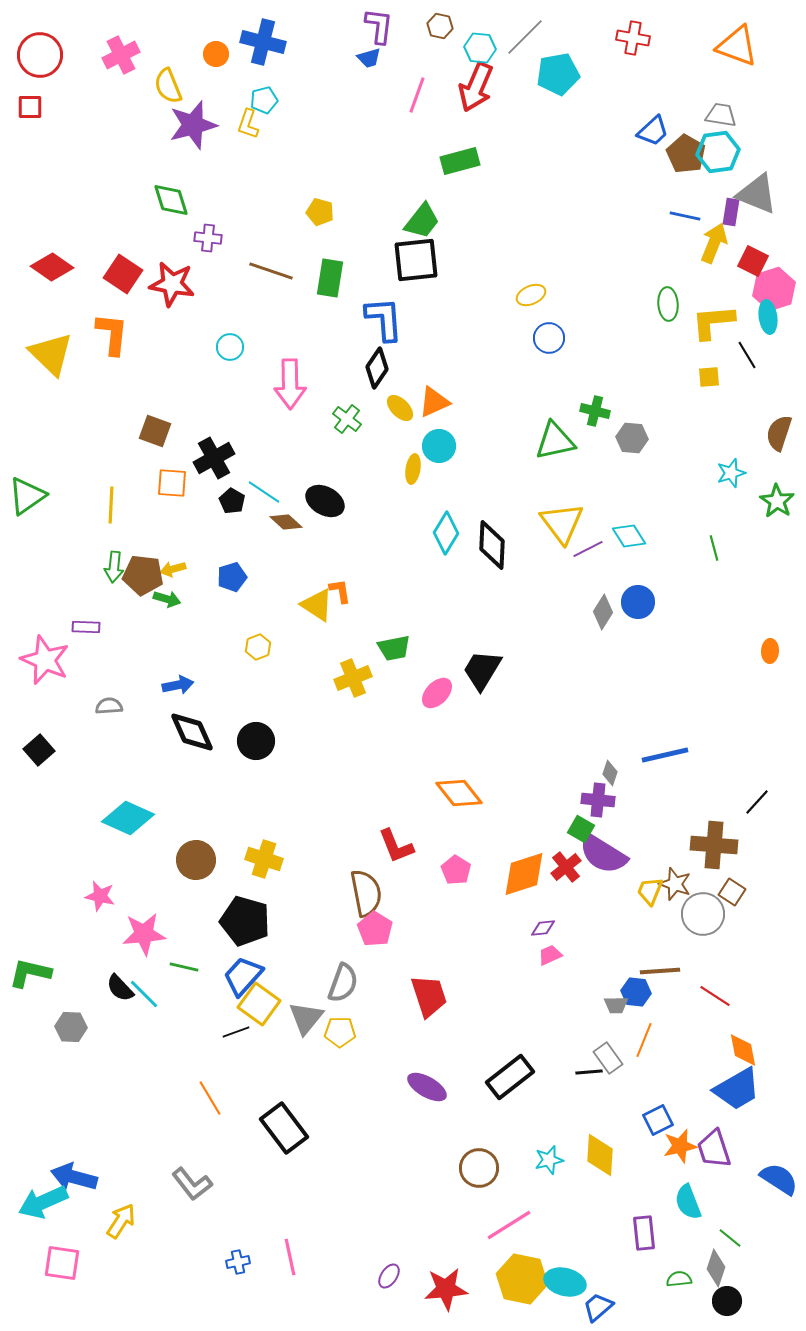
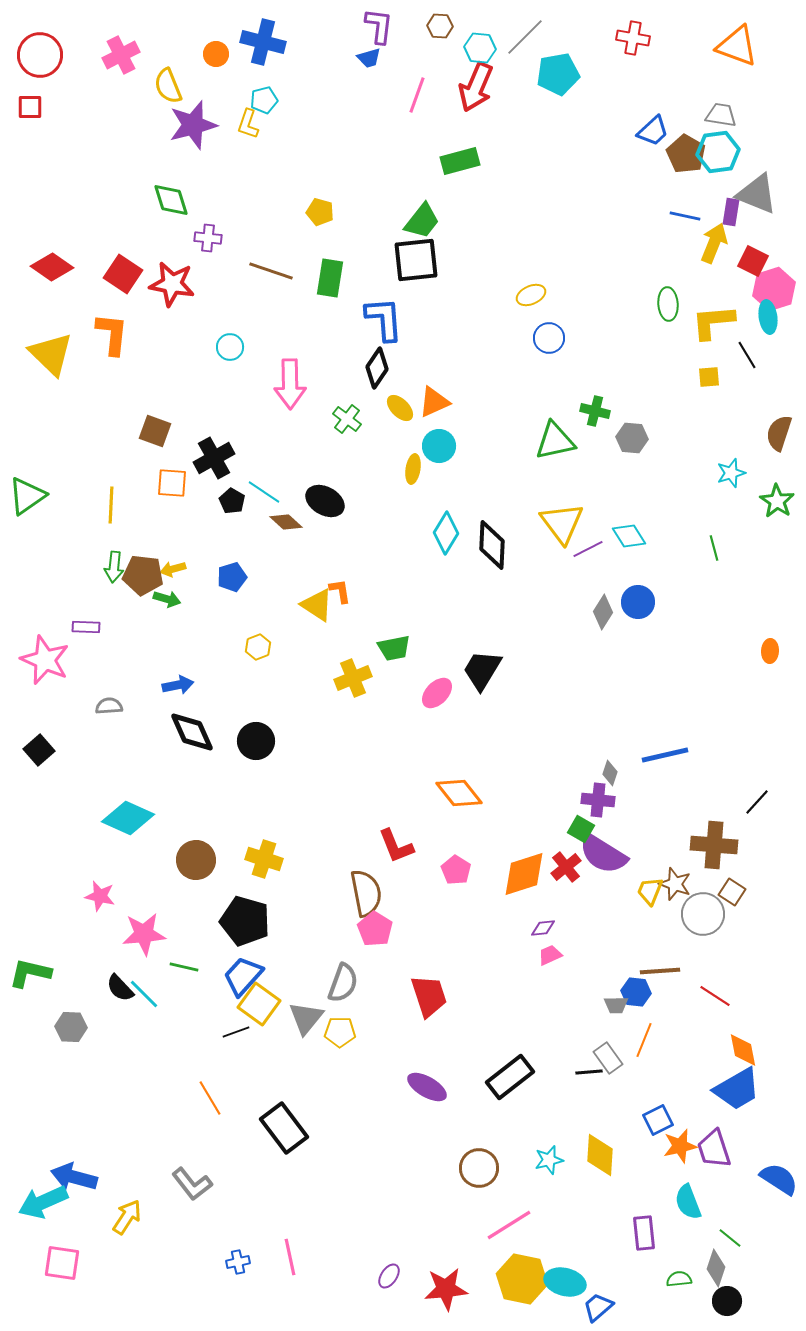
brown hexagon at (440, 26): rotated 10 degrees counterclockwise
yellow arrow at (121, 1221): moved 6 px right, 4 px up
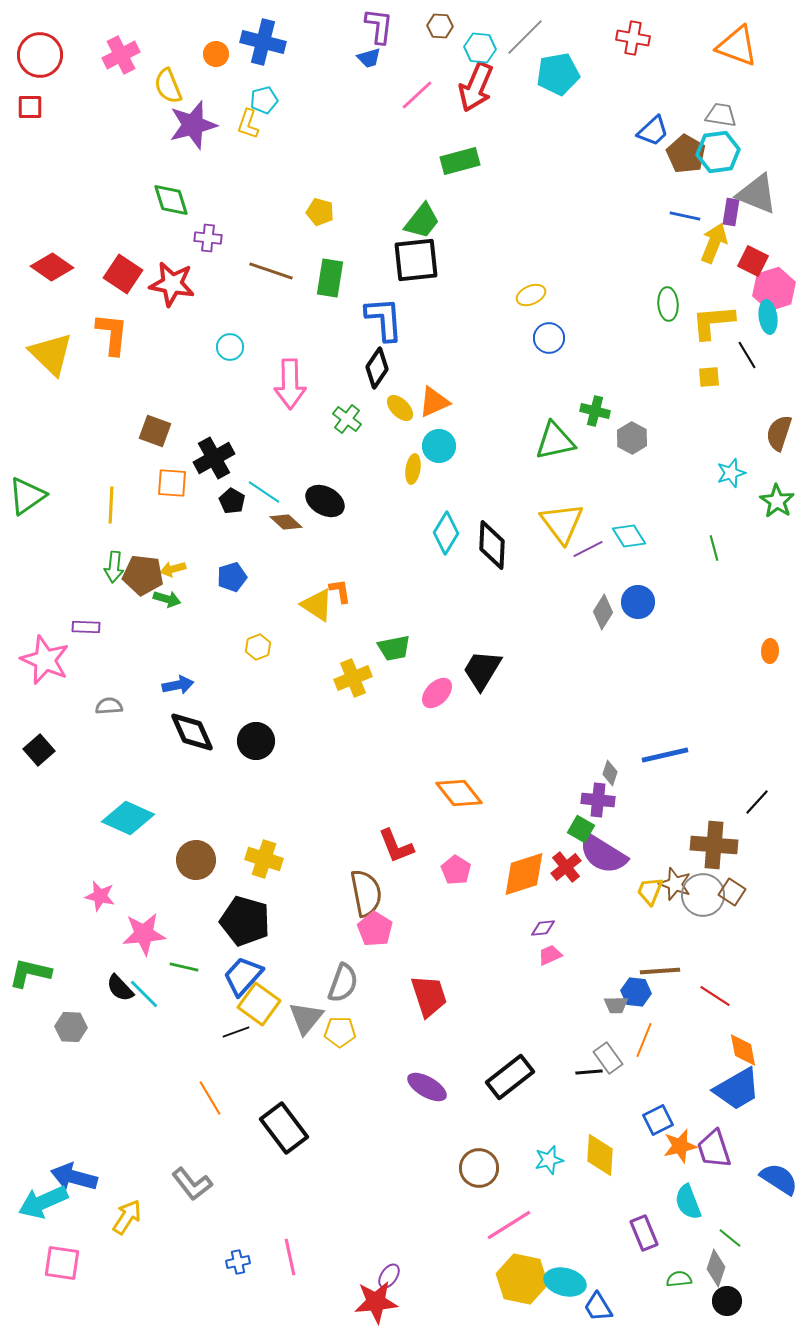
pink line at (417, 95): rotated 27 degrees clockwise
gray hexagon at (632, 438): rotated 24 degrees clockwise
gray circle at (703, 914): moved 19 px up
purple rectangle at (644, 1233): rotated 16 degrees counterclockwise
red star at (446, 1289): moved 70 px left, 13 px down
blue trapezoid at (598, 1307): rotated 80 degrees counterclockwise
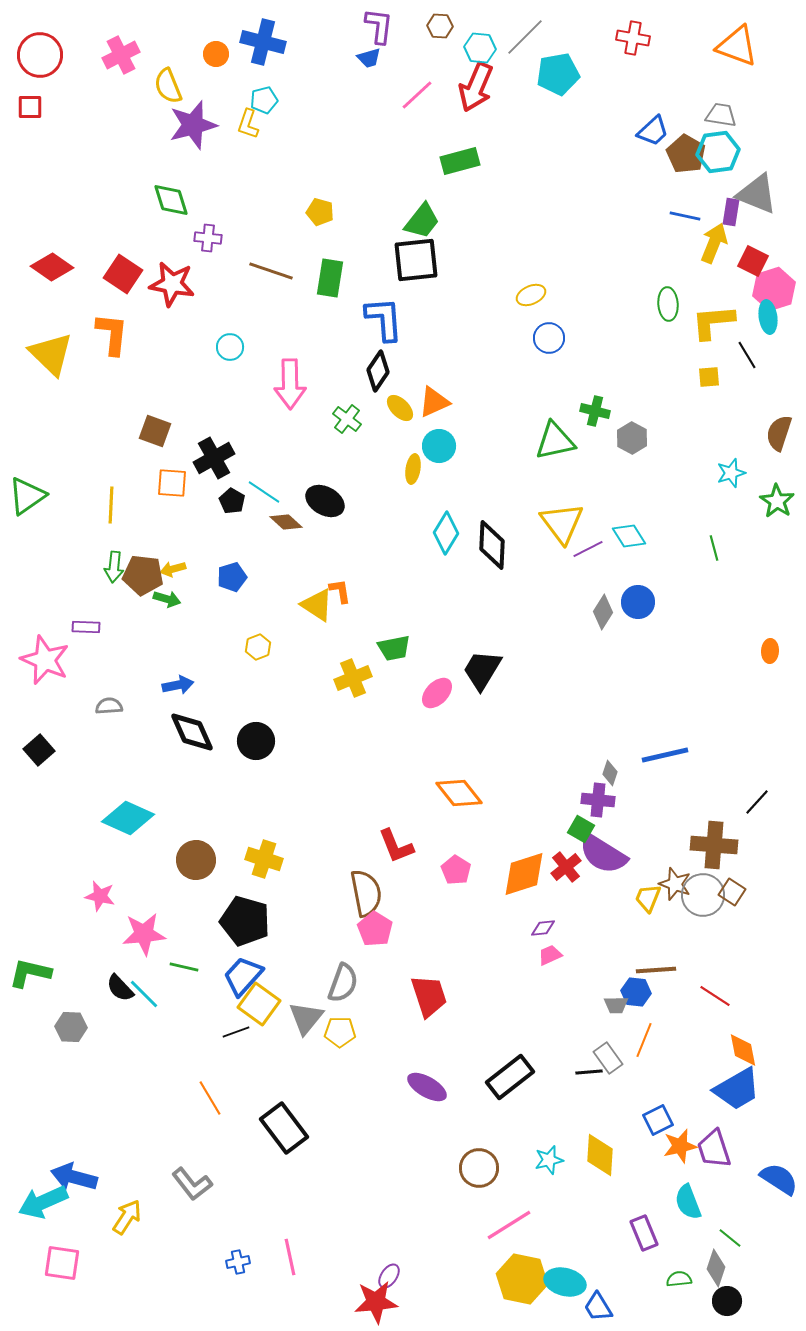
black diamond at (377, 368): moved 1 px right, 3 px down
yellow trapezoid at (650, 891): moved 2 px left, 7 px down
brown line at (660, 971): moved 4 px left, 1 px up
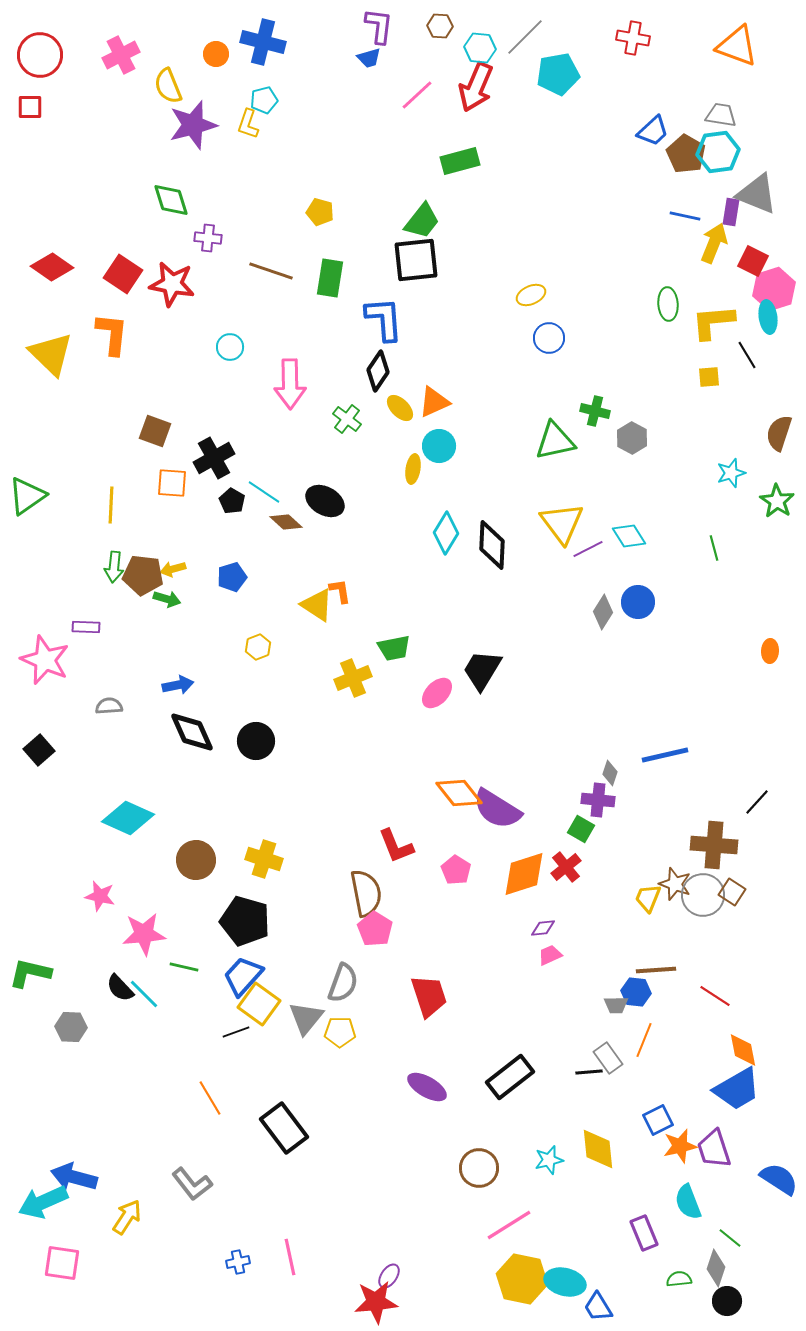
purple semicircle at (603, 854): moved 106 px left, 45 px up
yellow diamond at (600, 1155): moved 2 px left, 6 px up; rotated 9 degrees counterclockwise
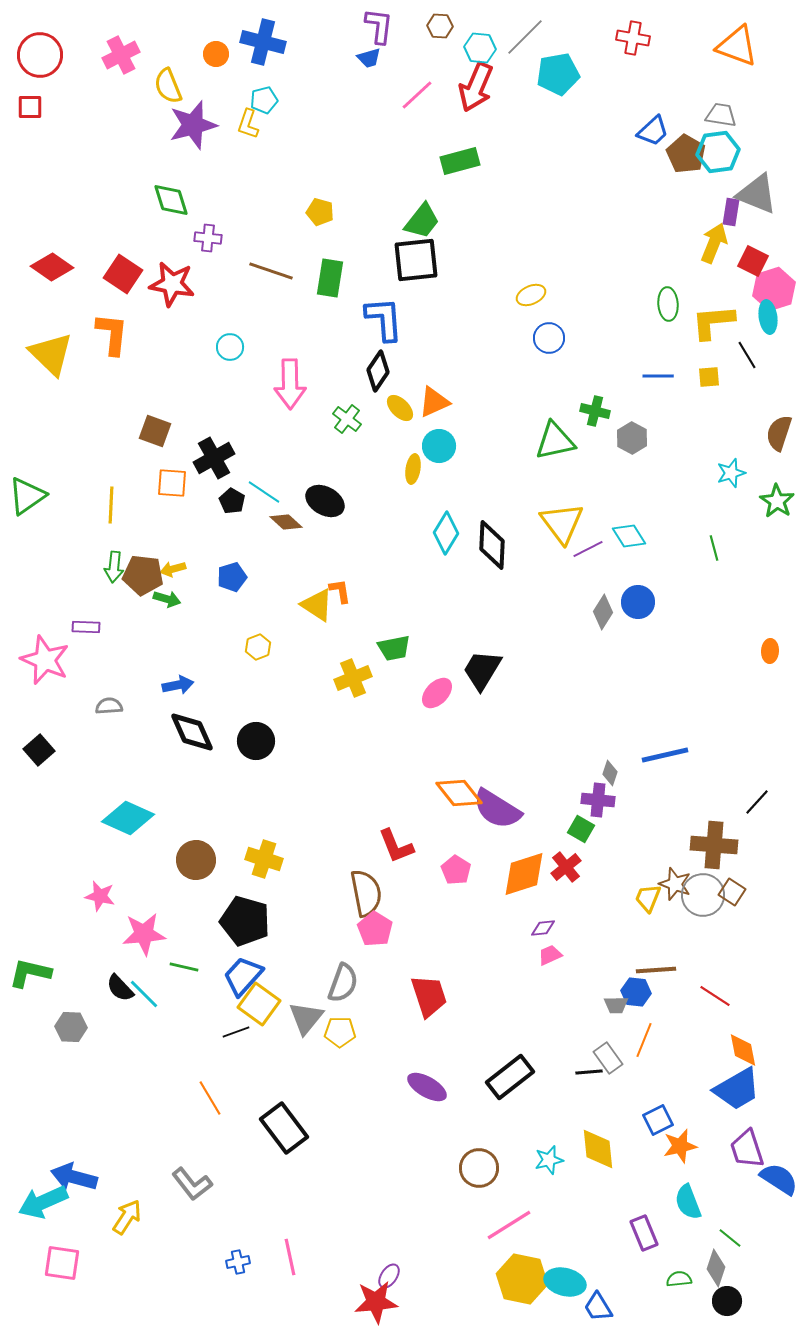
blue line at (685, 216): moved 27 px left, 160 px down; rotated 12 degrees counterclockwise
purple trapezoid at (714, 1149): moved 33 px right
